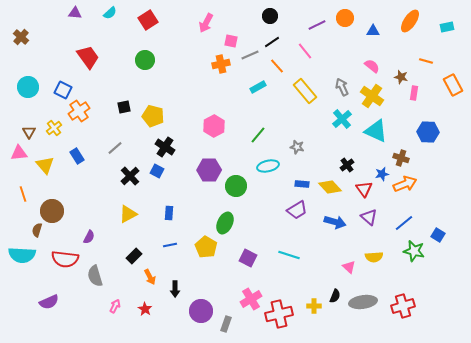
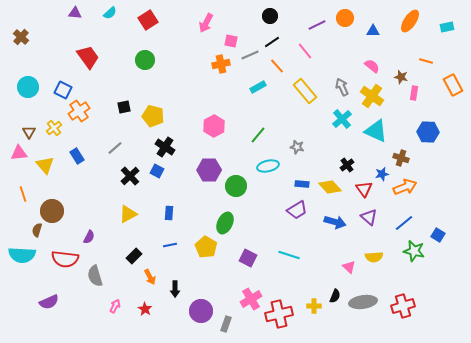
orange arrow at (405, 184): moved 3 px down
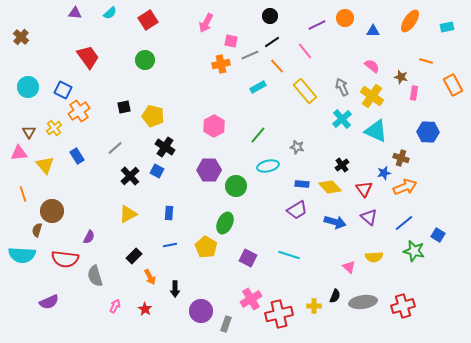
black cross at (347, 165): moved 5 px left
blue star at (382, 174): moved 2 px right, 1 px up
